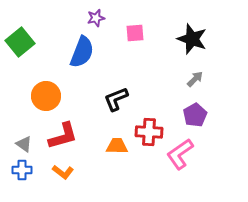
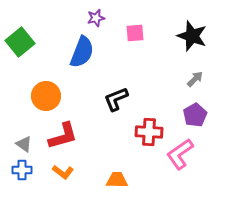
black star: moved 3 px up
orange trapezoid: moved 34 px down
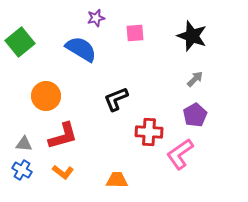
blue semicircle: moved 1 px left, 3 px up; rotated 80 degrees counterclockwise
gray triangle: rotated 30 degrees counterclockwise
blue cross: rotated 30 degrees clockwise
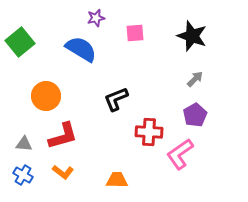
blue cross: moved 1 px right, 5 px down
